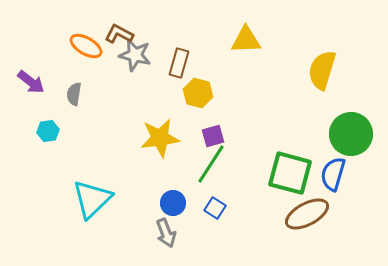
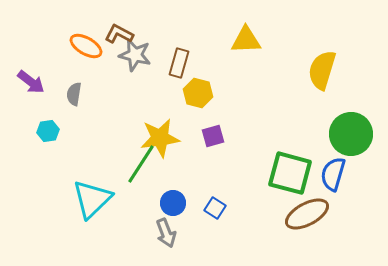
green line: moved 70 px left
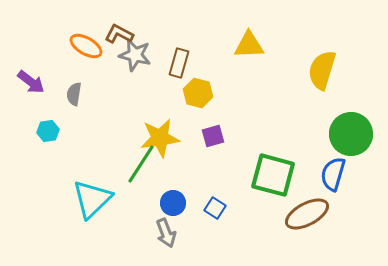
yellow triangle: moved 3 px right, 5 px down
green square: moved 17 px left, 2 px down
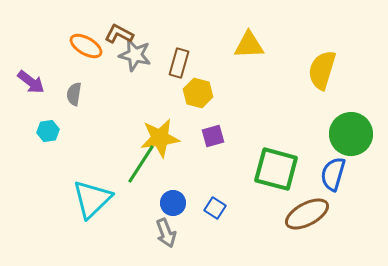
green square: moved 3 px right, 6 px up
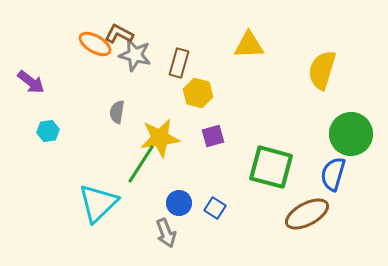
orange ellipse: moved 9 px right, 2 px up
gray semicircle: moved 43 px right, 18 px down
green square: moved 5 px left, 2 px up
cyan triangle: moved 6 px right, 4 px down
blue circle: moved 6 px right
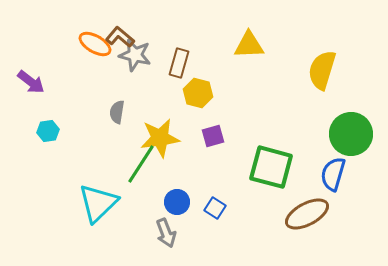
brown L-shape: moved 1 px right, 3 px down; rotated 12 degrees clockwise
blue circle: moved 2 px left, 1 px up
